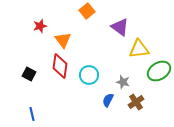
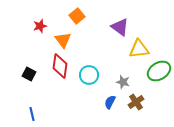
orange square: moved 10 px left, 5 px down
blue semicircle: moved 2 px right, 2 px down
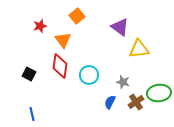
green ellipse: moved 22 px down; rotated 25 degrees clockwise
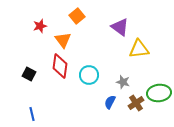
brown cross: moved 1 px down
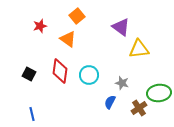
purple triangle: moved 1 px right
orange triangle: moved 5 px right, 1 px up; rotated 18 degrees counterclockwise
red diamond: moved 5 px down
gray star: moved 1 px left, 1 px down
brown cross: moved 3 px right, 5 px down
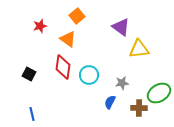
red diamond: moved 3 px right, 4 px up
gray star: rotated 24 degrees counterclockwise
green ellipse: rotated 25 degrees counterclockwise
brown cross: rotated 35 degrees clockwise
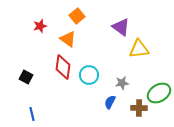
black square: moved 3 px left, 3 px down
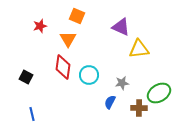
orange square: rotated 28 degrees counterclockwise
purple triangle: rotated 12 degrees counterclockwise
orange triangle: rotated 24 degrees clockwise
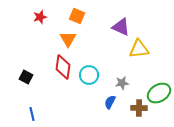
red star: moved 9 px up
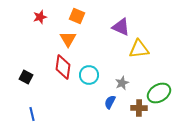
gray star: rotated 16 degrees counterclockwise
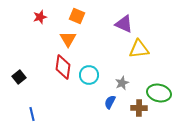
purple triangle: moved 3 px right, 3 px up
black square: moved 7 px left; rotated 24 degrees clockwise
green ellipse: rotated 45 degrees clockwise
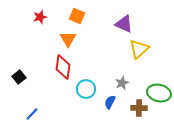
yellow triangle: rotated 35 degrees counterclockwise
cyan circle: moved 3 px left, 14 px down
blue line: rotated 56 degrees clockwise
